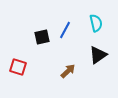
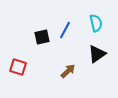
black triangle: moved 1 px left, 1 px up
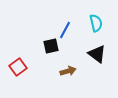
black square: moved 9 px right, 9 px down
black triangle: rotated 48 degrees counterclockwise
red square: rotated 36 degrees clockwise
brown arrow: rotated 28 degrees clockwise
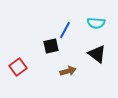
cyan semicircle: rotated 108 degrees clockwise
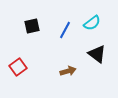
cyan semicircle: moved 4 px left; rotated 42 degrees counterclockwise
black square: moved 19 px left, 20 px up
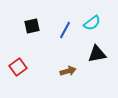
black triangle: rotated 48 degrees counterclockwise
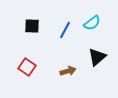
black square: rotated 14 degrees clockwise
black triangle: moved 3 px down; rotated 30 degrees counterclockwise
red square: moved 9 px right; rotated 18 degrees counterclockwise
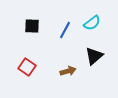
black triangle: moved 3 px left, 1 px up
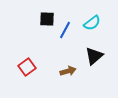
black square: moved 15 px right, 7 px up
red square: rotated 18 degrees clockwise
